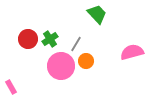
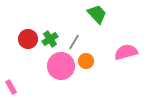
gray line: moved 2 px left, 2 px up
pink semicircle: moved 6 px left
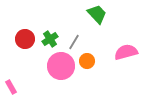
red circle: moved 3 px left
orange circle: moved 1 px right
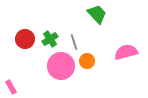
gray line: rotated 49 degrees counterclockwise
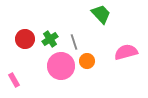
green trapezoid: moved 4 px right
pink rectangle: moved 3 px right, 7 px up
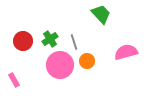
red circle: moved 2 px left, 2 px down
pink circle: moved 1 px left, 1 px up
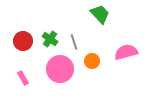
green trapezoid: moved 1 px left
green cross: rotated 21 degrees counterclockwise
orange circle: moved 5 px right
pink circle: moved 4 px down
pink rectangle: moved 9 px right, 2 px up
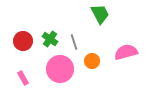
green trapezoid: rotated 15 degrees clockwise
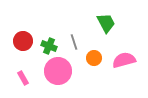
green trapezoid: moved 6 px right, 9 px down
green cross: moved 1 px left, 7 px down; rotated 14 degrees counterclockwise
pink semicircle: moved 2 px left, 8 px down
orange circle: moved 2 px right, 3 px up
pink circle: moved 2 px left, 2 px down
